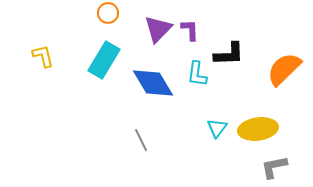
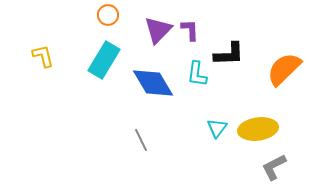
orange circle: moved 2 px down
purple triangle: moved 1 px down
gray L-shape: rotated 16 degrees counterclockwise
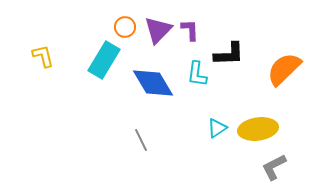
orange circle: moved 17 px right, 12 px down
cyan triangle: rotated 20 degrees clockwise
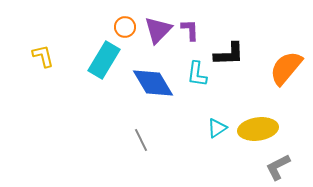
orange semicircle: moved 2 px right, 1 px up; rotated 6 degrees counterclockwise
gray L-shape: moved 4 px right
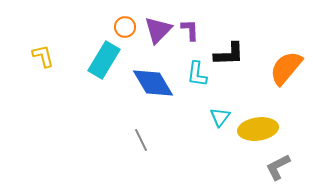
cyan triangle: moved 3 px right, 11 px up; rotated 20 degrees counterclockwise
